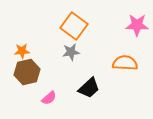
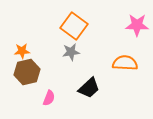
pink semicircle: rotated 28 degrees counterclockwise
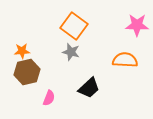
gray star: rotated 24 degrees clockwise
orange semicircle: moved 3 px up
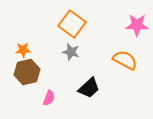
orange square: moved 2 px left, 2 px up
orange star: moved 1 px right, 1 px up
orange semicircle: rotated 25 degrees clockwise
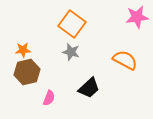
pink star: moved 8 px up; rotated 10 degrees counterclockwise
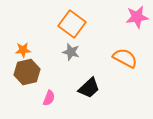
orange semicircle: moved 2 px up
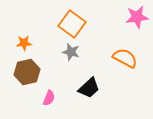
orange star: moved 1 px right, 7 px up
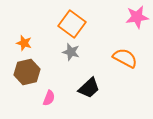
orange star: rotated 21 degrees clockwise
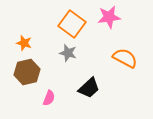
pink star: moved 28 px left
gray star: moved 3 px left, 1 px down
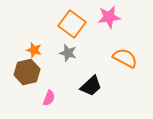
orange star: moved 10 px right, 7 px down
black trapezoid: moved 2 px right, 2 px up
